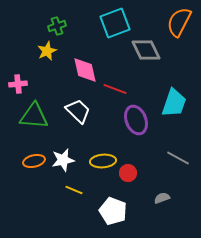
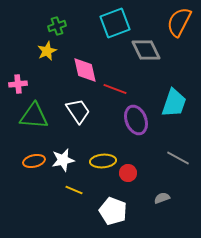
white trapezoid: rotated 12 degrees clockwise
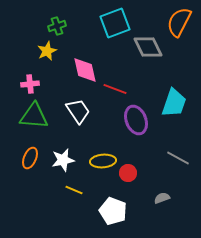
gray diamond: moved 2 px right, 3 px up
pink cross: moved 12 px right
orange ellipse: moved 4 px left, 3 px up; rotated 55 degrees counterclockwise
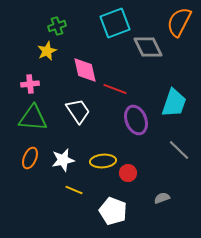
green triangle: moved 1 px left, 2 px down
gray line: moved 1 px right, 8 px up; rotated 15 degrees clockwise
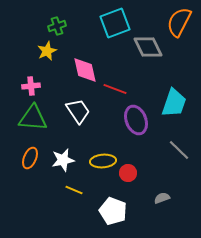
pink cross: moved 1 px right, 2 px down
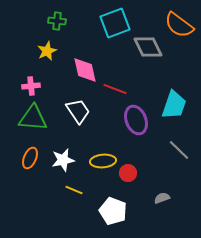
orange semicircle: moved 3 px down; rotated 80 degrees counterclockwise
green cross: moved 5 px up; rotated 24 degrees clockwise
cyan trapezoid: moved 2 px down
